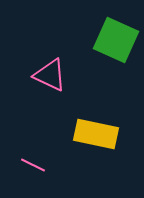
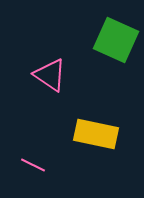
pink triangle: rotated 9 degrees clockwise
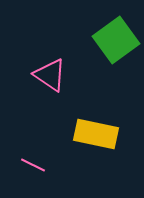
green square: rotated 30 degrees clockwise
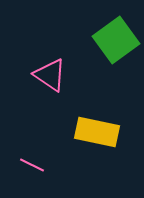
yellow rectangle: moved 1 px right, 2 px up
pink line: moved 1 px left
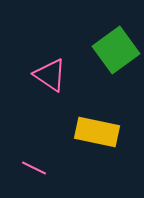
green square: moved 10 px down
pink line: moved 2 px right, 3 px down
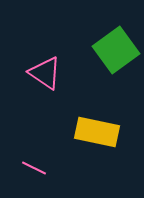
pink triangle: moved 5 px left, 2 px up
